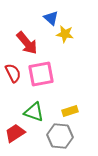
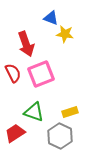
blue triangle: rotated 21 degrees counterclockwise
red arrow: moved 1 px left, 1 px down; rotated 20 degrees clockwise
pink square: rotated 12 degrees counterclockwise
yellow rectangle: moved 1 px down
gray hexagon: rotated 20 degrees clockwise
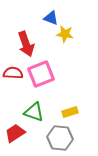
red semicircle: rotated 60 degrees counterclockwise
gray hexagon: moved 2 px down; rotated 20 degrees counterclockwise
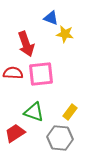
pink square: rotated 16 degrees clockwise
yellow rectangle: rotated 35 degrees counterclockwise
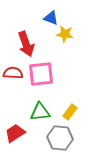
green triangle: moved 6 px right; rotated 25 degrees counterclockwise
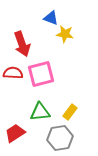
red arrow: moved 4 px left
pink square: rotated 8 degrees counterclockwise
gray hexagon: rotated 15 degrees counterclockwise
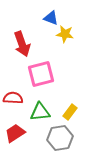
red semicircle: moved 25 px down
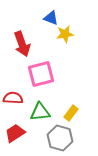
yellow star: rotated 18 degrees counterclockwise
yellow rectangle: moved 1 px right, 1 px down
gray hexagon: rotated 25 degrees clockwise
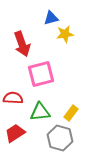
blue triangle: rotated 35 degrees counterclockwise
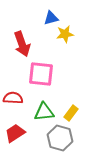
pink square: rotated 20 degrees clockwise
green triangle: moved 4 px right
